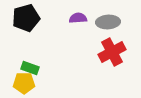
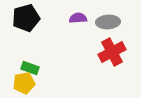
yellow pentagon: rotated 10 degrees counterclockwise
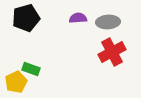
green rectangle: moved 1 px right, 1 px down
yellow pentagon: moved 8 px left, 1 px up; rotated 15 degrees counterclockwise
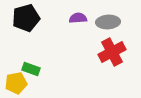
yellow pentagon: moved 1 px down; rotated 15 degrees clockwise
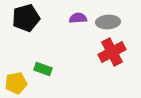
green rectangle: moved 12 px right
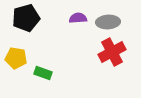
green rectangle: moved 4 px down
yellow pentagon: moved 25 px up; rotated 20 degrees clockwise
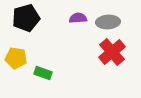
red cross: rotated 12 degrees counterclockwise
